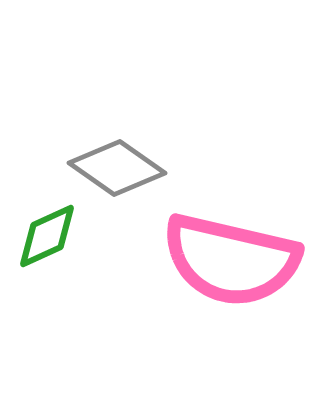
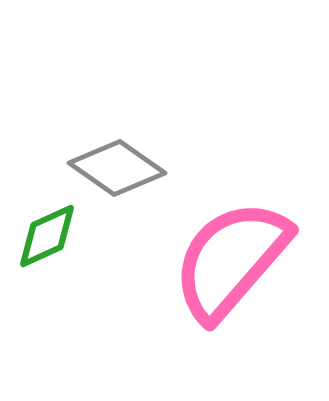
pink semicircle: rotated 118 degrees clockwise
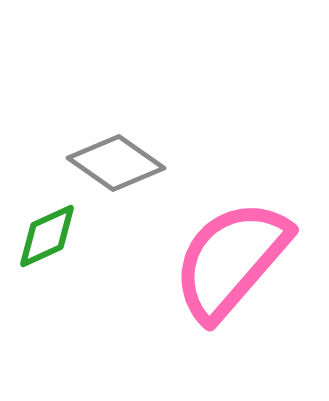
gray diamond: moved 1 px left, 5 px up
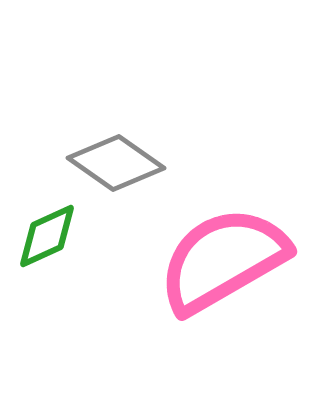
pink semicircle: moved 8 px left; rotated 19 degrees clockwise
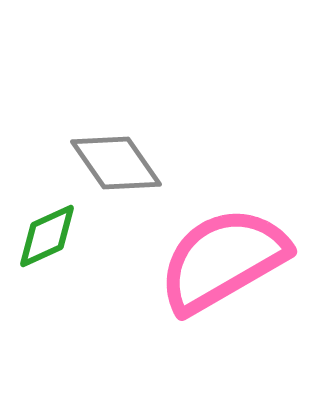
gray diamond: rotated 20 degrees clockwise
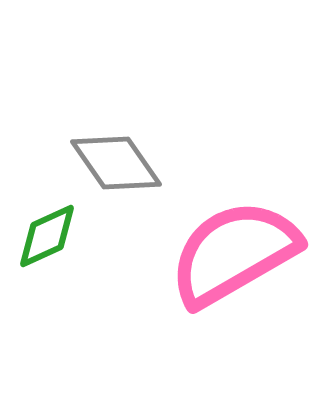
pink semicircle: moved 11 px right, 7 px up
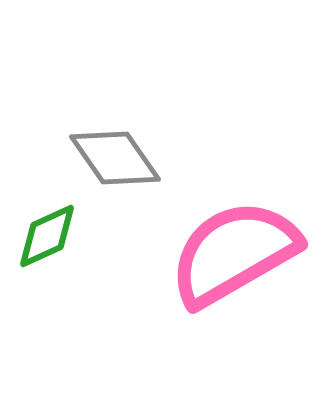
gray diamond: moved 1 px left, 5 px up
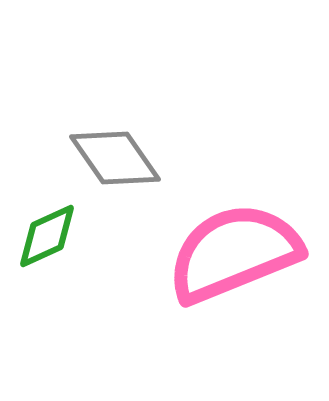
pink semicircle: rotated 8 degrees clockwise
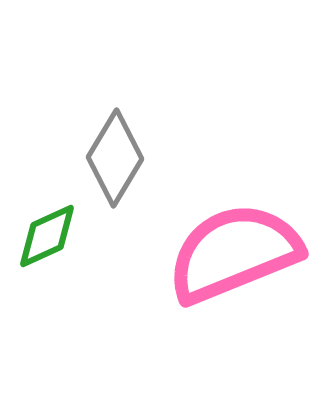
gray diamond: rotated 66 degrees clockwise
